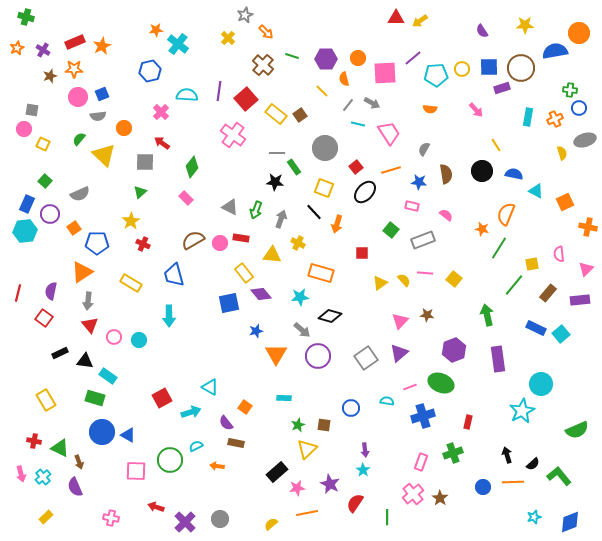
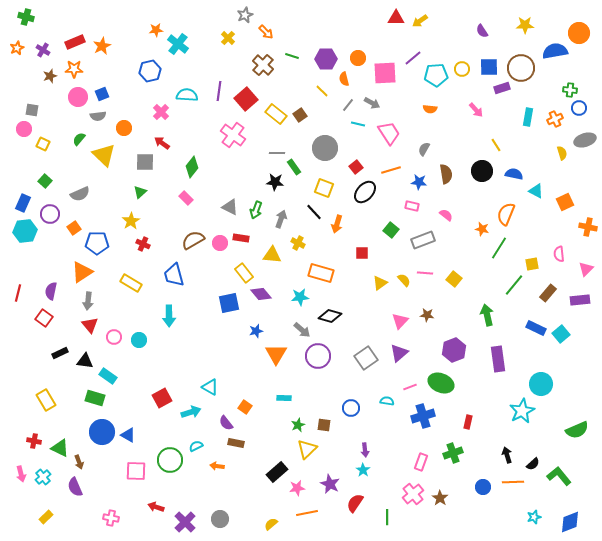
blue rectangle at (27, 204): moved 4 px left, 1 px up
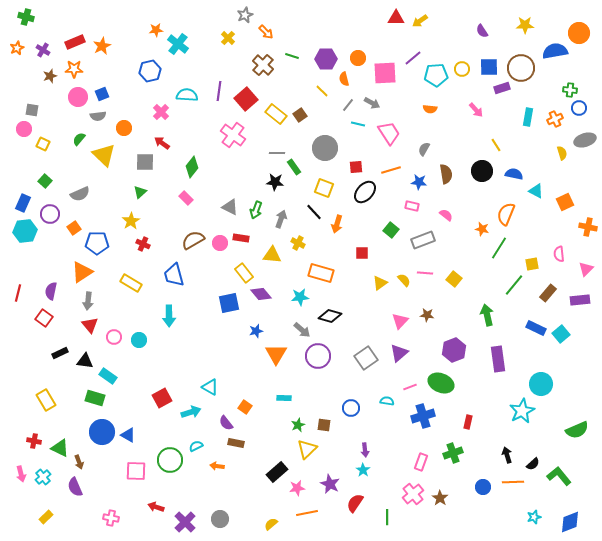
red square at (356, 167): rotated 32 degrees clockwise
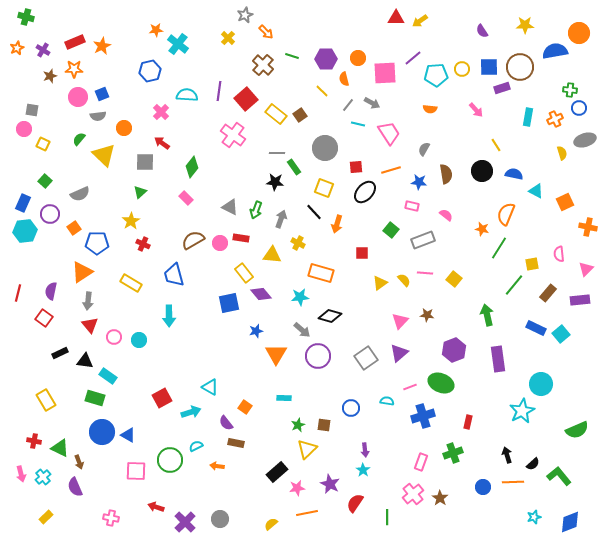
brown circle at (521, 68): moved 1 px left, 1 px up
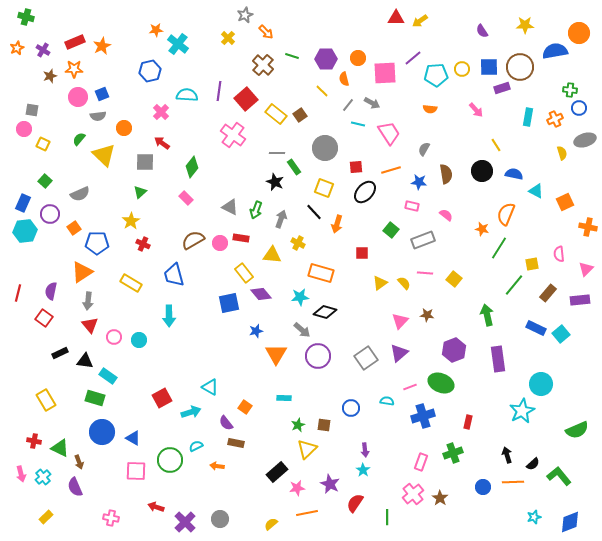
black star at (275, 182): rotated 18 degrees clockwise
yellow semicircle at (404, 280): moved 3 px down
black diamond at (330, 316): moved 5 px left, 4 px up
blue triangle at (128, 435): moved 5 px right, 3 px down
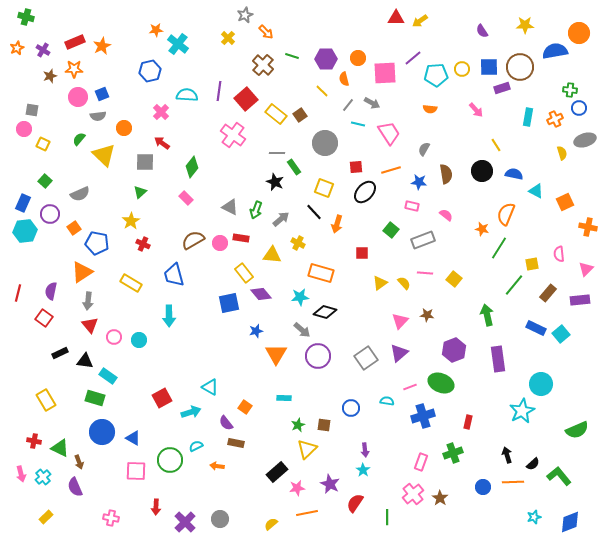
gray circle at (325, 148): moved 5 px up
gray arrow at (281, 219): rotated 30 degrees clockwise
blue pentagon at (97, 243): rotated 10 degrees clockwise
red arrow at (156, 507): rotated 105 degrees counterclockwise
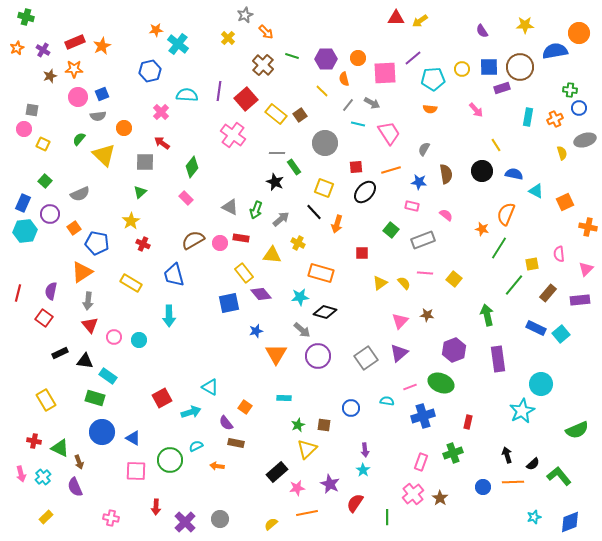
cyan pentagon at (436, 75): moved 3 px left, 4 px down
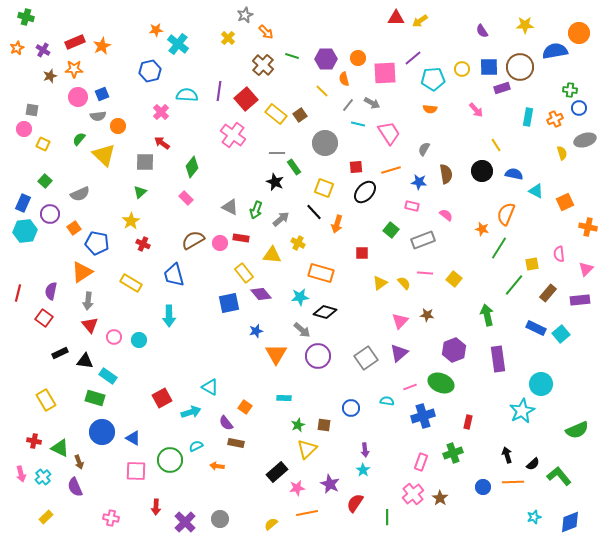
orange circle at (124, 128): moved 6 px left, 2 px up
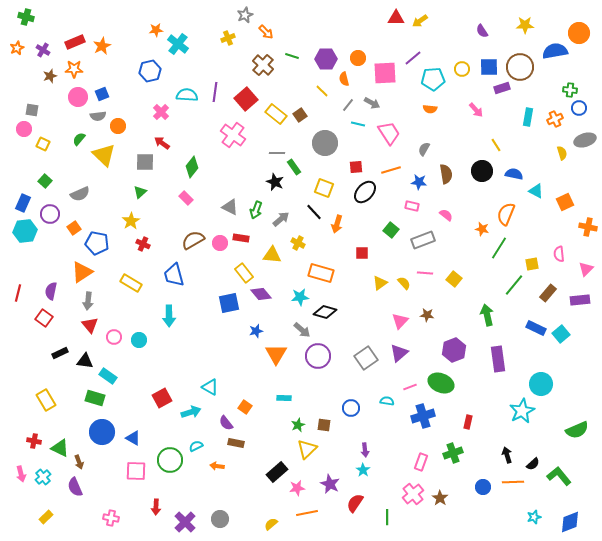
yellow cross at (228, 38): rotated 24 degrees clockwise
purple line at (219, 91): moved 4 px left, 1 px down
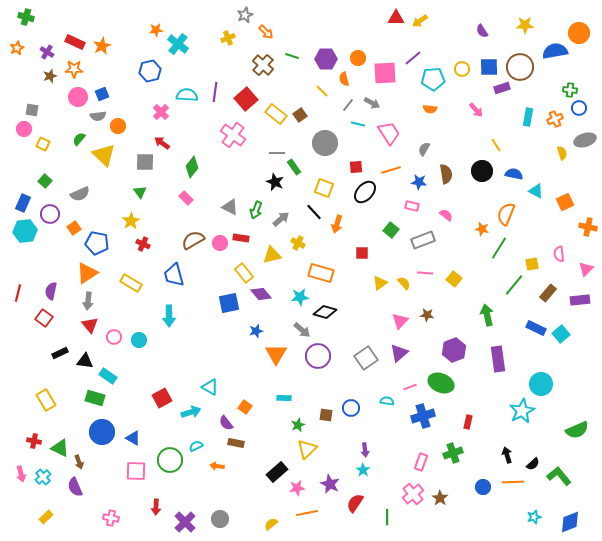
red rectangle at (75, 42): rotated 48 degrees clockwise
purple cross at (43, 50): moved 4 px right, 2 px down
green triangle at (140, 192): rotated 24 degrees counterclockwise
yellow triangle at (272, 255): rotated 18 degrees counterclockwise
orange triangle at (82, 272): moved 5 px right, 1 px down
brown square at (324, 425): moved 2 px right, 10 px up
